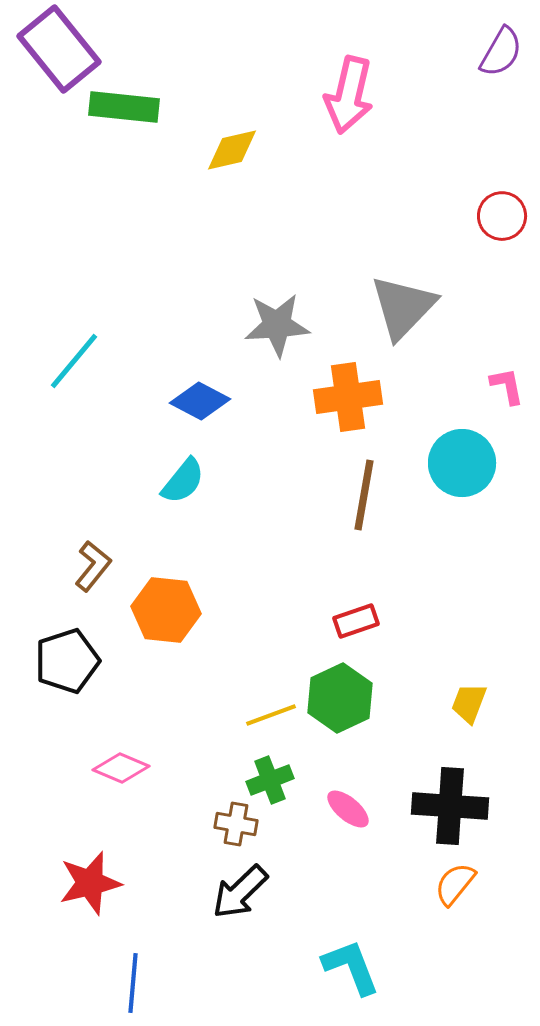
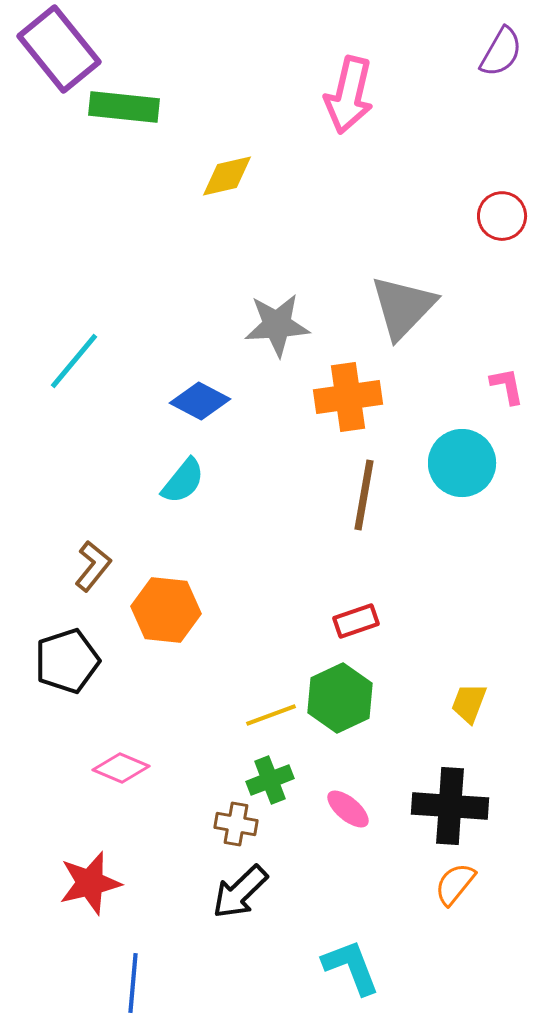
yellow diamond: moved 5 px left, 26 px down
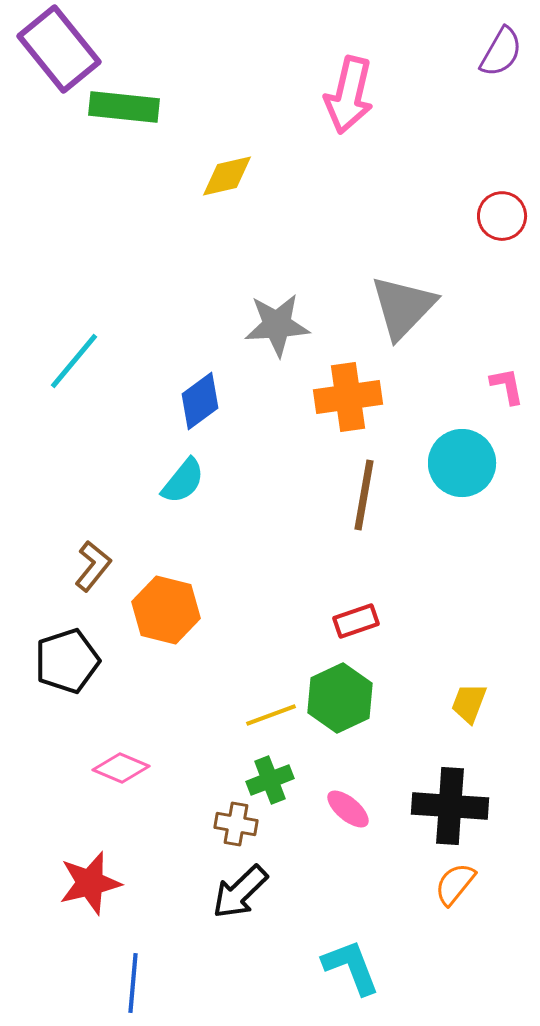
blue diamond: rotated 64 degrees counterclockwise
orange hexagon: rotated 8 degrees clockwise
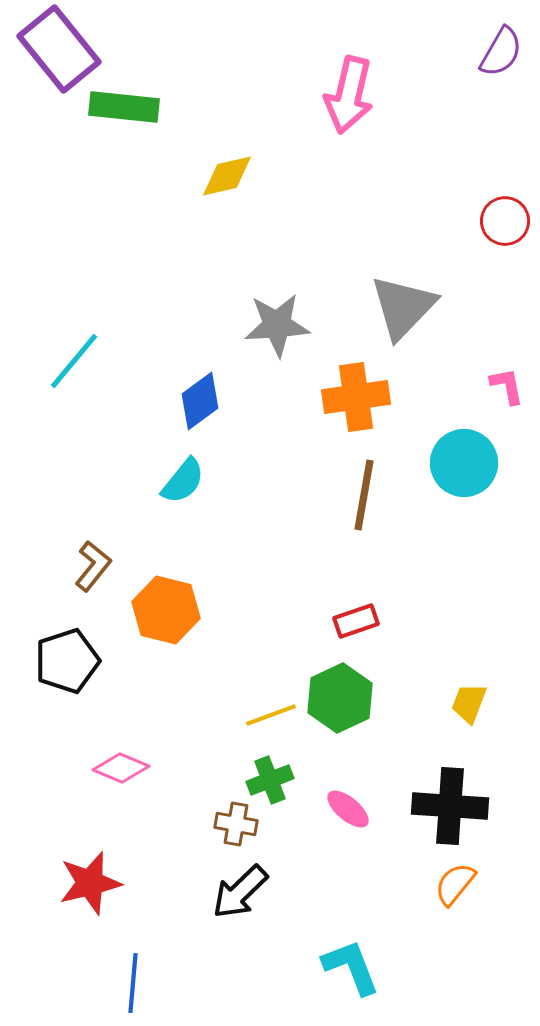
red circle: moved 3 px right, 5 px down
orange cross: moved 8 px right
cyan circle: moved 2 px right
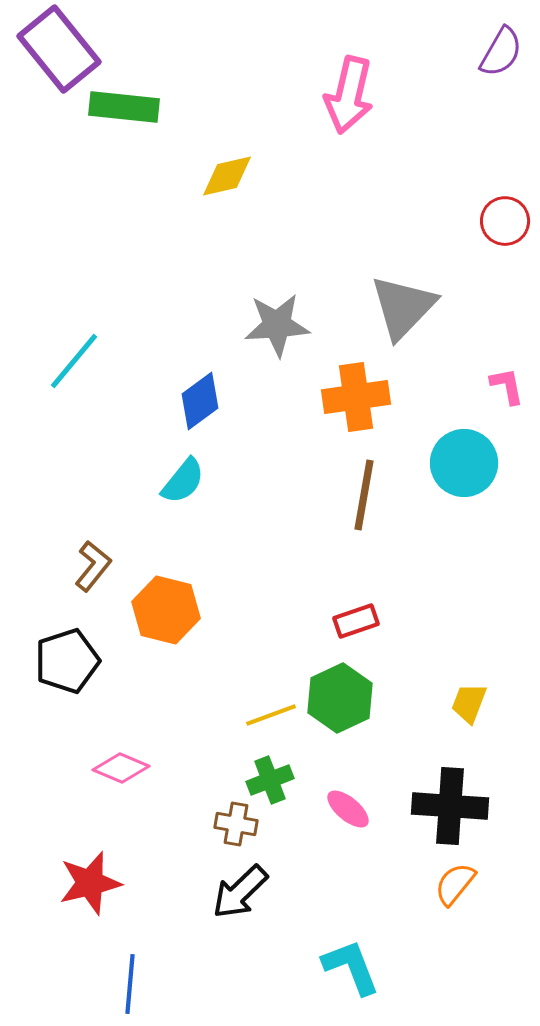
blue line: moved 3 px left, 1 px down
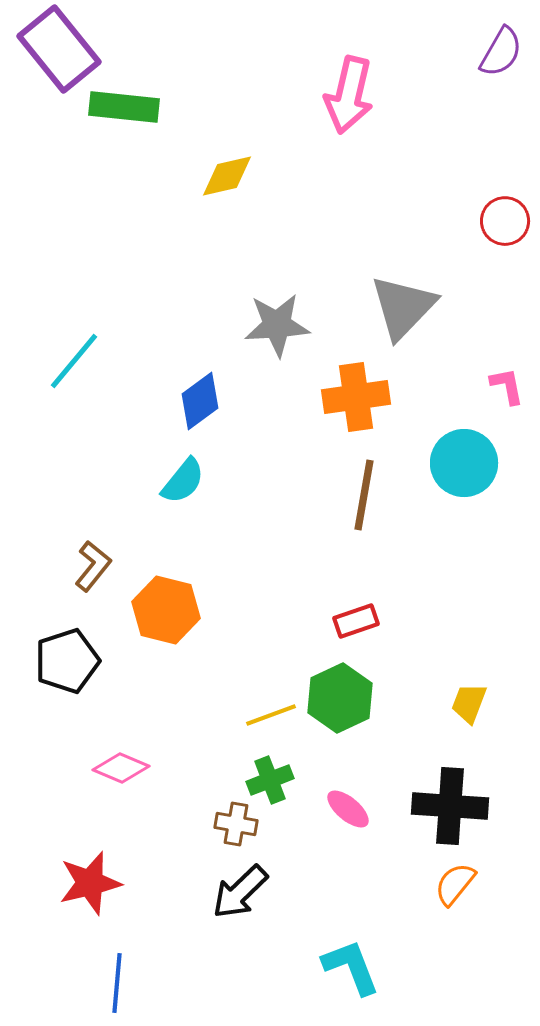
blue line: moved 13 px left, 1 px up
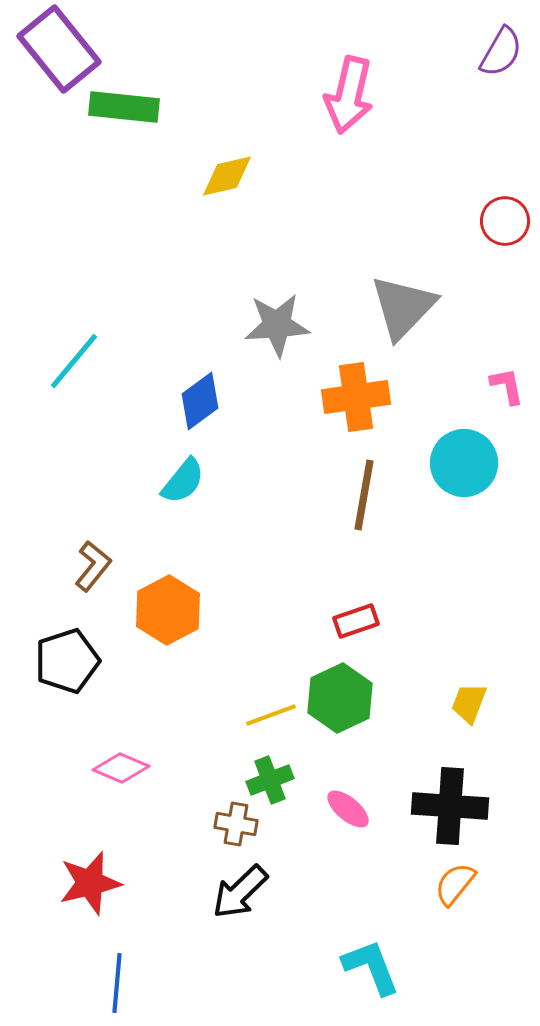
orange hexagon: moved 2 px right; rotated 18 degrees clockwise
cyan L-shape: moved 20 px right
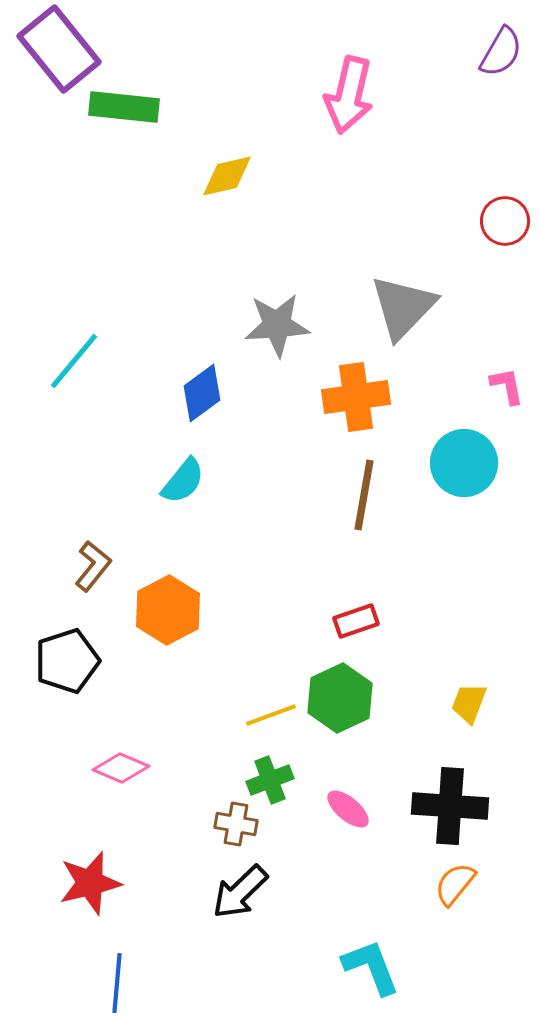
blue diamond: moved 2 px right, 8 px up
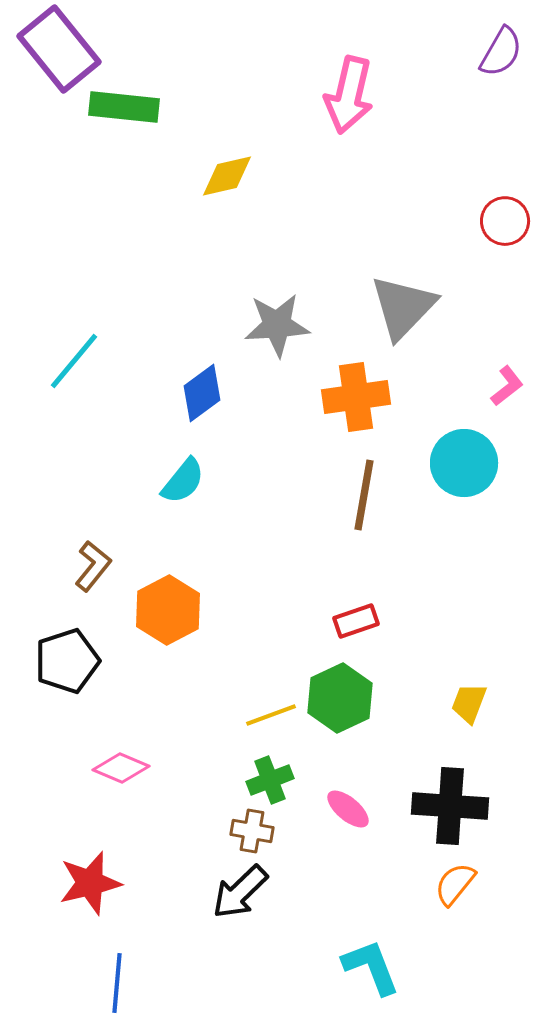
pink L-shape: rotated 63 degrees clockwise
brown cross: moved 16 px right, 7 px down
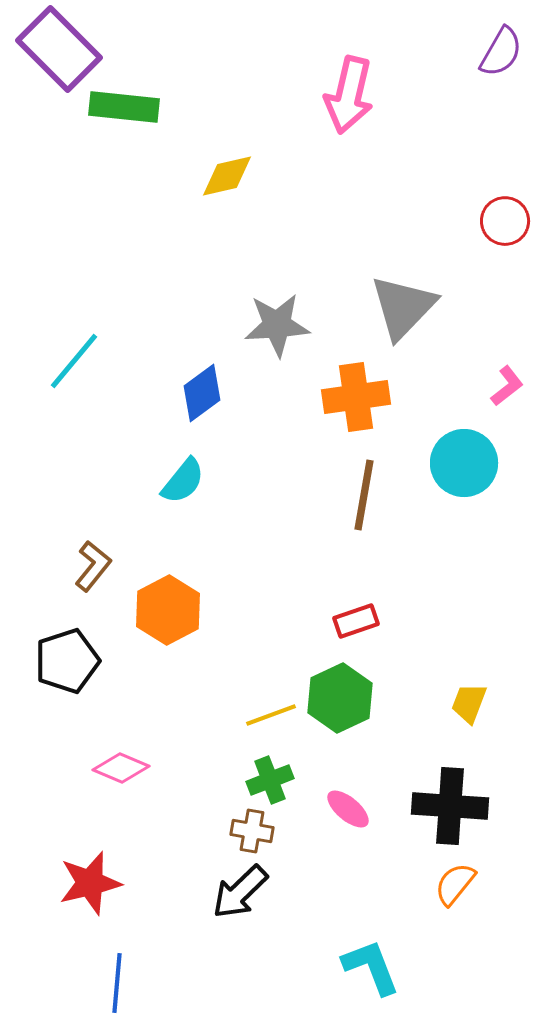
purple rectangle: rotated 6 degrees counterclockwise
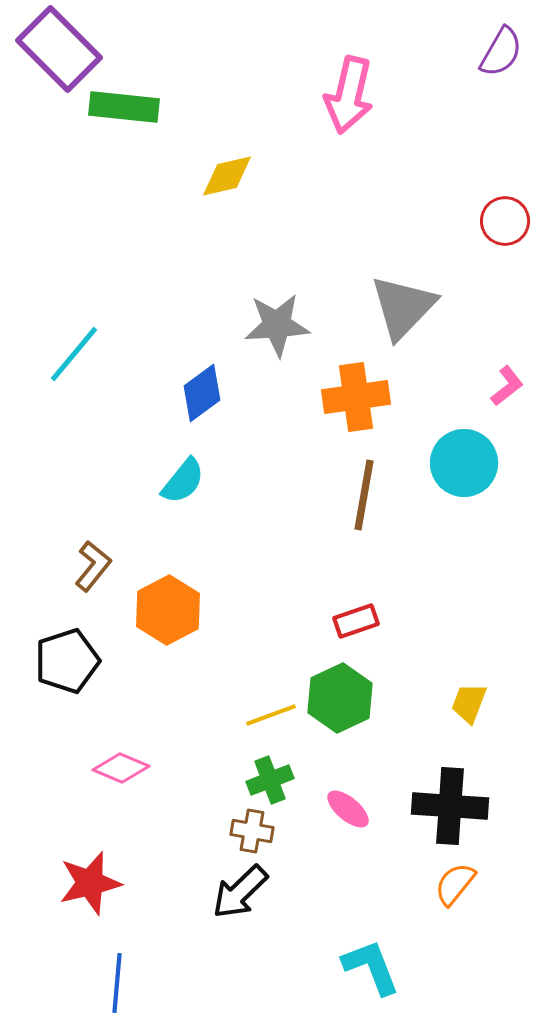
cyan line: moved 7 px up
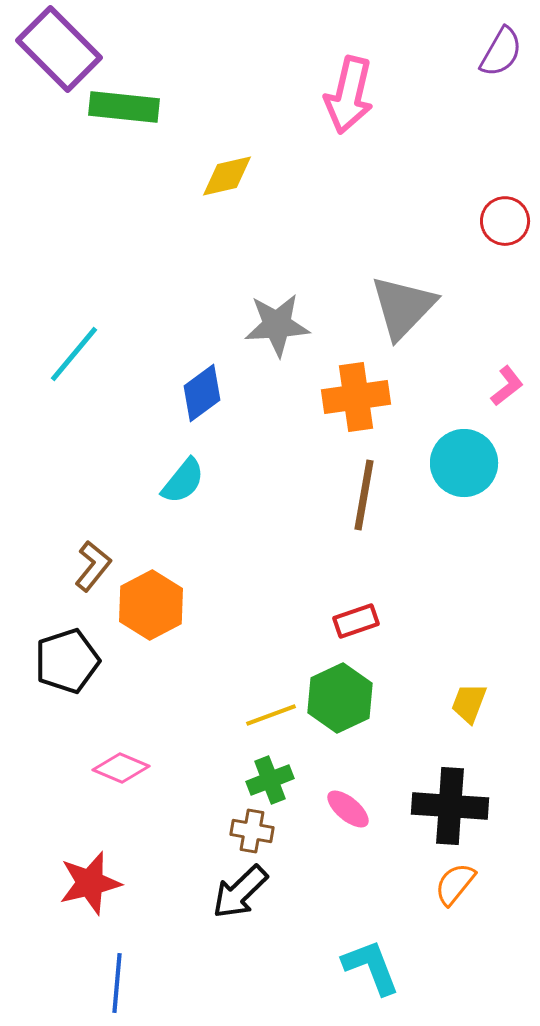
orange hexagon: moved 17 px left, 5 px up
